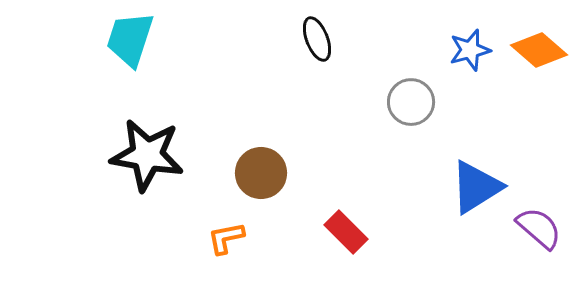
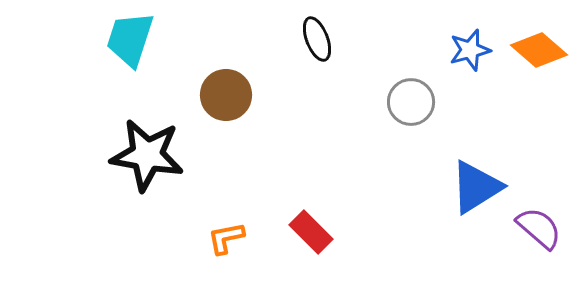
brown circle: moved 35 px left, 78 px up
red rectangle: moved 35 px left
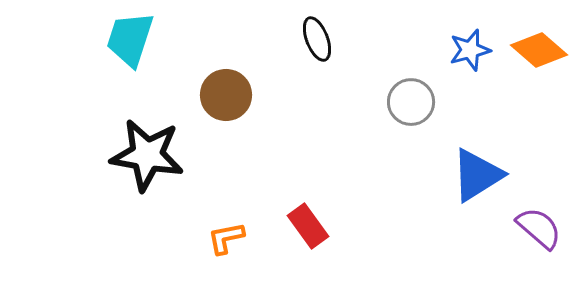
blue triangle: moved 1 px right, 12 px up
red rectangle: moved 3 px left, 6 px up; rotated 9 degrees clockwise
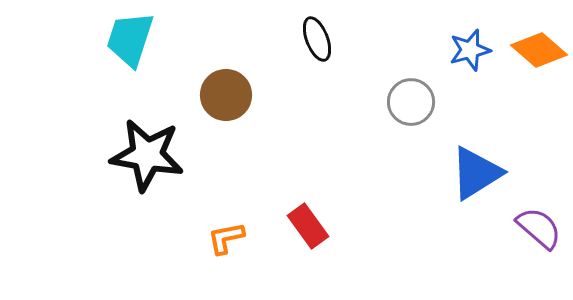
blue triangle: moved 1 px left, 2 px up
